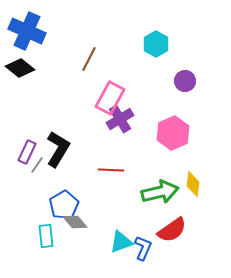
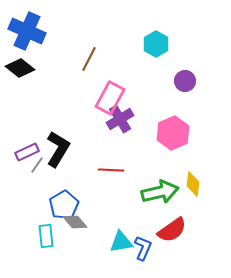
purple rectangle: rotated 40 degrees clockwise
cyan triangle: rotated 10 degrees clockwise
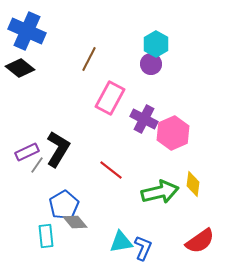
purple circle: moved 34 px left, 17 px up
purple cross: moved 24 px right; rotated 32 degrees counterclockwise
red line: rotated 35 degrees clockwise
red semicircle: moved 28 px right, 11 px down
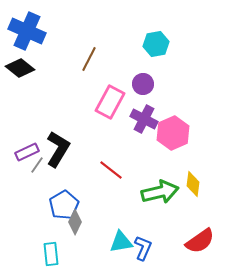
cyan hexagon: rotated 20 degrees clockwise
purple circle: moved 8 px left, 20 px down
pink rectangle: moved 4 px down
gray diamond: rotated 65 degrees clockwise
cyan rectangle: moved 5 px right, 18 px down
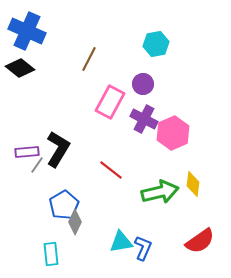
purple rectangle: rotated 20 degrees clockwise
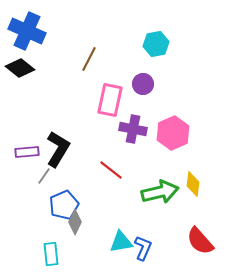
pink rectangle: moved 2 px up; rotated 16 degrees counterclockwise
purple cross: moved 11 px left, 10 px down; rotated 16 degrees counterclockwise
gray line: moved 7 px right, 11 px down
blue pentagon: rotated 8 degrees clockwise
red semicircle: rotated 84 degrees clockwise
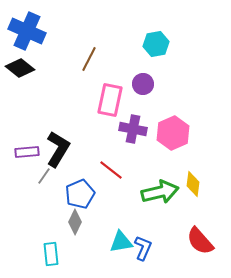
blue pentagon: moved 16 px right, 11 px up
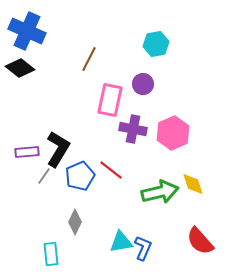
yellow diamond: rotated 25 degrees counterclockwise
blue pentagon: moved 18 px up
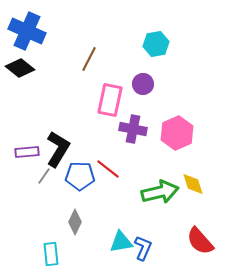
pink hexagon: moved 4 px right
red line: moved 3 px left, 1 px up
blue pentagon: rotated 24 degrees clockwise
